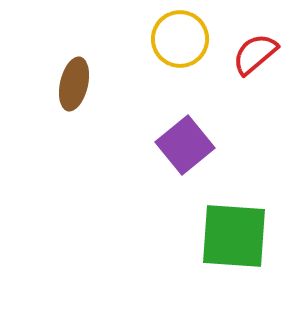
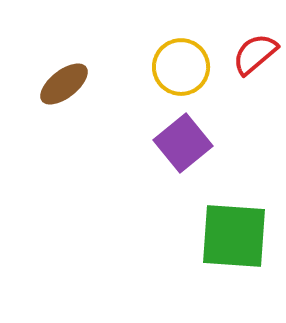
yellow circle: moved 1 px right, 28 px down
brown ellipse: moved 10 px left; rotated 39 degrees clockwise
purple square: moved 2 px left, 2 px up
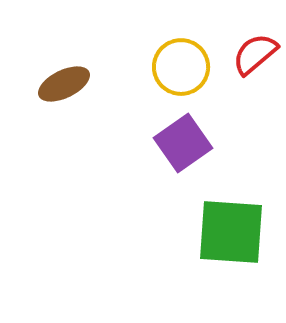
brown ellipse: rotated 12 degrees clockwise
purple square: rotated 4 degrees clockwise
green square: moved 3 px left, 4 px up
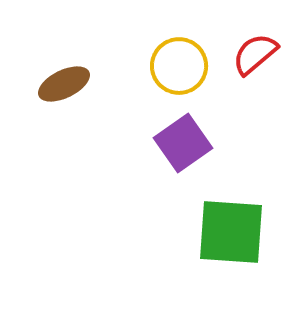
yellow circle: moved 2 px left, 1 px up
